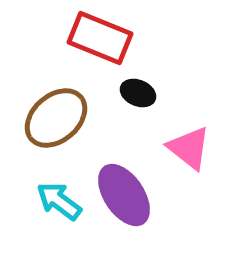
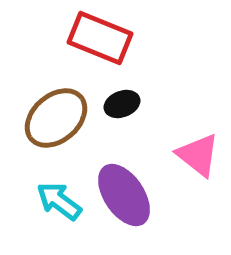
black ellipse: moved 16 px left, 11 px down; rotated 44 degrees counterclockwise
pink triangle: moved 9 px right, 7 px down
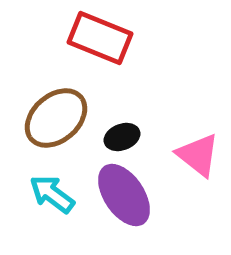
black ellipse: moved 33 px down
cyan arrow: moved 7 px left, 7 px up
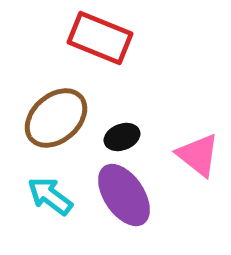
cyan arrow: moved 2 px left, 2 px down
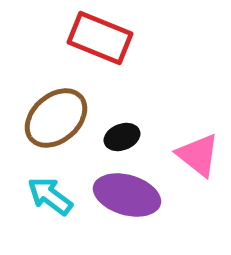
purple ellipse: moved 3 px right; rotated 40 degrees counterclockwise
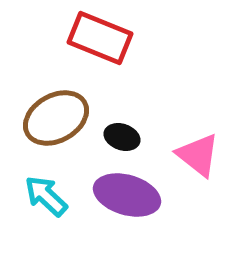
brown ellipse: rotated 12 degrees clockwise
black ellipse: rotated 40 degrees clockwise
cyan arrow: moved 4 px left; rotated 6 degrees clockwise
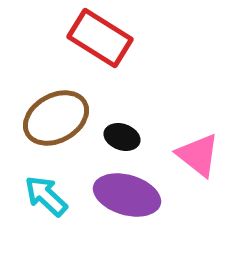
red rectangle: rotated 10 degrees clockwise
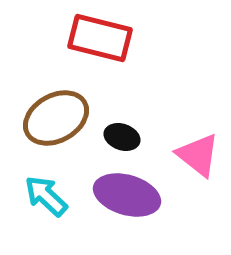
red rectangle: rotated 18 degrees counterclockwise
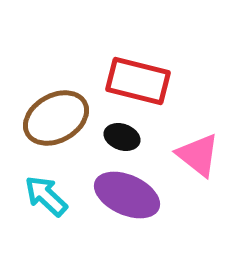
red rectangle: moved 38 px right, 43 px down
purple ellipse: rotated 8 degrees clockwise
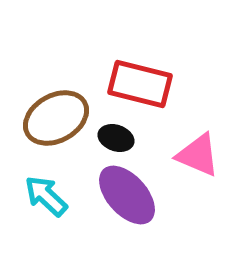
red rectangle: moved 2 px right, 3 px down
black ellipse: moved 6 px left, 1 px down
pink triangle: rotated 15 degrees counterclockwise
purple ellipse: rotated 24 degrees clockwise
